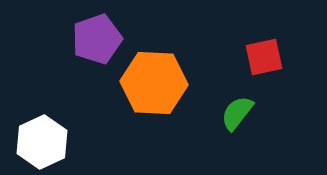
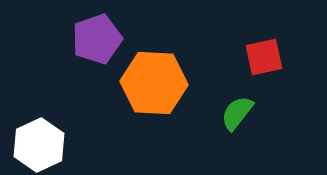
white hexagon: moved 3 px left, 3 px down
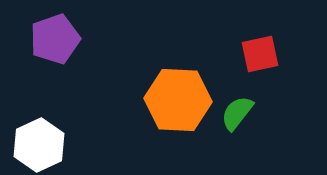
purple pentagon: moved 42 px left
red square: moved 4 px left, 3 px up
orange hexagon: moved 24 px right, 17 px down
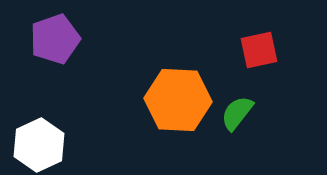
red square: moved 1 px left, 4 px up
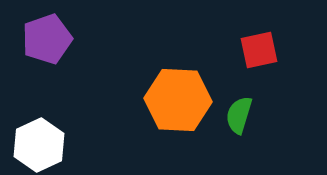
purple pentagon: moved 8 px left
green semicircle: moved 2 px right, 2 px down; rotated 21 degrees counterclockwise
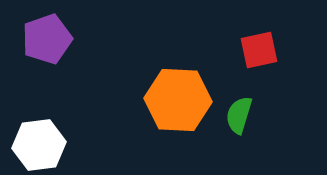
white hexagon: rotated 18 degrees clockwise
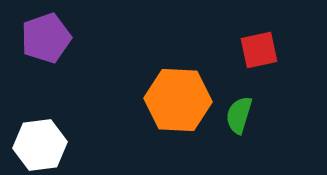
purple pentagon: moved 1 px left, 1 px up
white hexagon: moved 1 px right
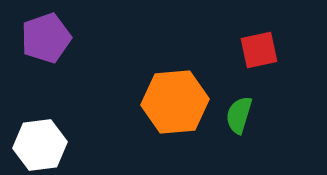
orange hexagon: moved 3 px left, 2 px down; rotated 8 degrees counterclockwise
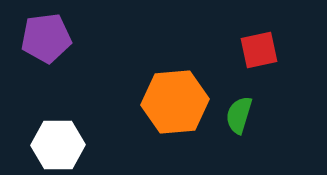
purple pentagon: rotated 12 degrees clockwise
white hexagon: moved 18 px right; rotated 6 degrees clockwise
